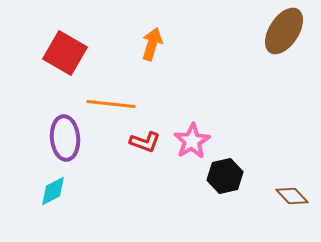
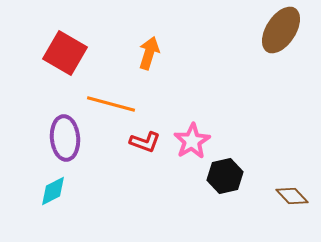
brown ellipse: moved 3 px left, 1 px up
orange arrow: moved 3 px left, 9 px down
orange line: rotated 9 degrees clockwise
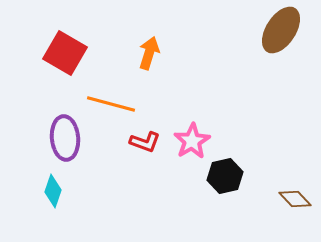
cyan diamond: rotated 44 degrees counterclockwise
brown diamond: moved 3 px right, 3 px down
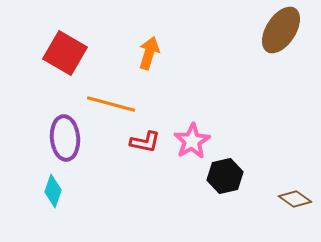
red L-shape: rotated 8 degrees counterclockwise
brown diamond: rotated 12 degrees counterclockwise
